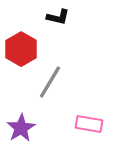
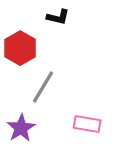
red hexagon: moved 1 px left, 1 px up
gray line: moved 7 px left, 5 px down
pink rectangle: moved 2 px left
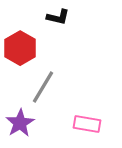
purple star: moved 1 px left, 5 px up
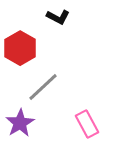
black L-shape: rotated 15 degrees clockwise
gray line: rotated 16 degrees clockwise
pink rectangle: rotated 52 degrees clockwise
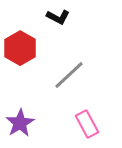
gray line: moved 26 px right, 12 px up
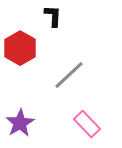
black L-shape: moved 5 px left, 1 px up; rotated 115 degrees counterclockwise
pink rectangle: rotated 16 degrees counterclockwise
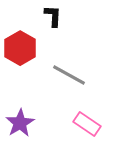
gray line: rotated 72 degrees clockwise
pink rectangle: rotated 12 degrees counterclockwise
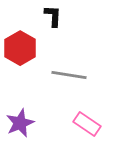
gray line: rotated 20 degrees counterclockwise
purple star: rotated 8 degrees clockwise
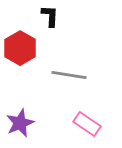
black L-shape: moved 3 px left
